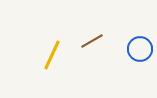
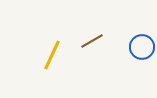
blue circle: moved 2 px right, 2 px up
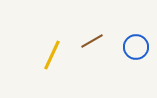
blue circle: moved 6 px left
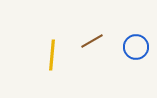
yellow line: rotated 20 degrees counterclockwise
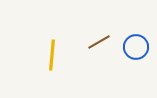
brown line: moved 7 px right, 1 px down
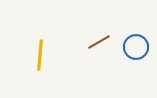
yellow line: moved 12 px left
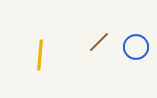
brown line: rotated 15 degrees counterclockwise
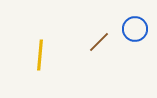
blue circle: moved 1 px left, 18 px up
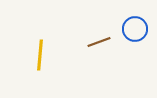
brown line: rotated 25 degrees clockwise
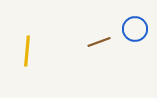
yellow line: moved 13 px left, 4 px up
